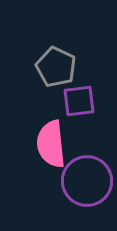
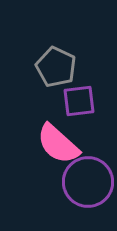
pink semicircle: moved 7 px right; rotated 42 degrees counterclockwise
purple circle: moved 1 px right, 1 px down
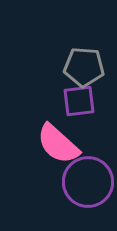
gray pentagon: moved 28 px right; rotated 21 degrees counterclockwise
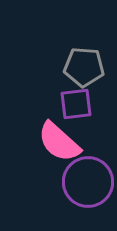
purple square: moved 3 px left, 3 px down
pink semicircle: moved 1 px right, 2 px up
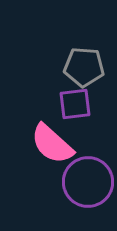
purple square: moved 1 px left
pink semicircle: moved 7 px left, 2 px down
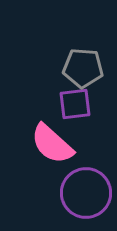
gray pentagon: moved 1 px left, 1 px down
purple circle: moved 2 px left, 11 px down
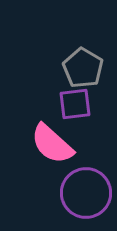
gray pentagon: rotated 27 degrees clockwise
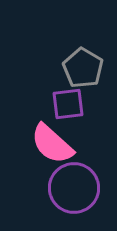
purple square: moved 7 px left
purple circle: moved 12 px left, 5 px up
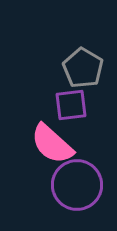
purple square: moved 3 px right, 1 px down
purple circle: moved 3 px right, 3 px up
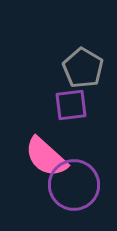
pink semicircle: moved 6 px left, 13 px down
purple circle: moved 3 px left
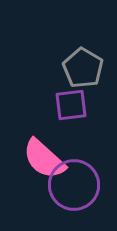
pink semicircle: moved 2 px left, 2 px down
